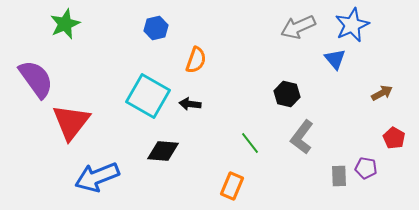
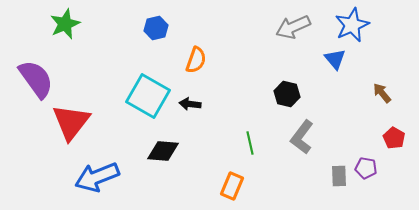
gray arrow: moved 5 px left
brown arrow: rotated 100 degrees counterclockwise
green line: rotated 25 degrees clockwise
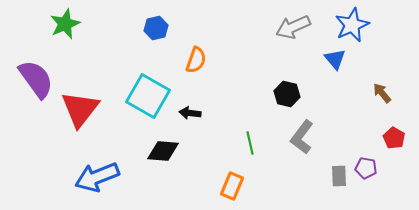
black arrow: moved 9 px down
red triangle: moved 9 px right, 13 px up
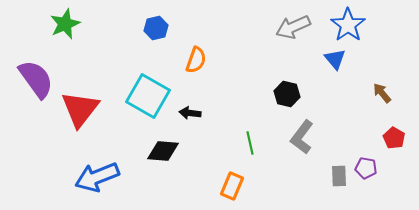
blue star: moved 4 px left; rotated 12 degrees counterclockwise
